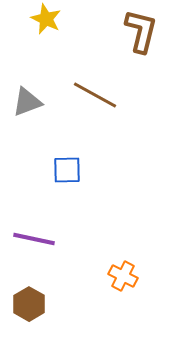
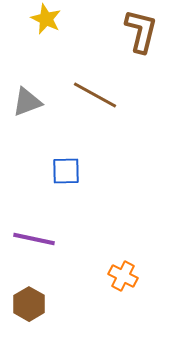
blue square: moved 1 px left, 1 px down
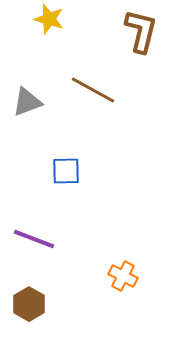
yellow star: moved 3 px right; rotated 8 degrees counterclockwise
brown line: moved 2 px left, 5 px up
purple line: rotated 9 degrees clockwise
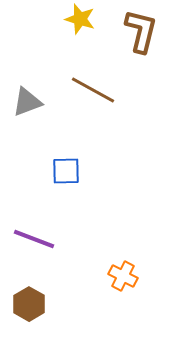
yellow star: moved 31 px right
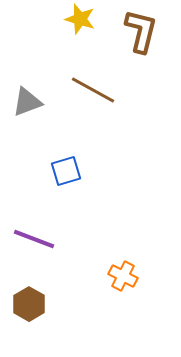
blue square: rotated 16 degrees counterclockwise
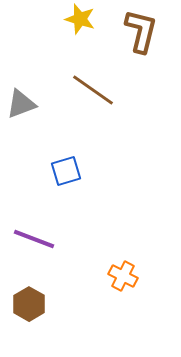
brown line: rotated 6 degrees clockwise
gray triangle: moved 6 px left, 2 px down
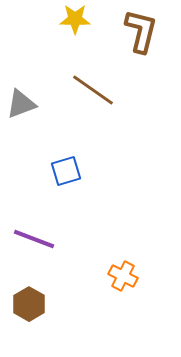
yellow star: moved 5 px left; rotated 16 degrees counterclockwise
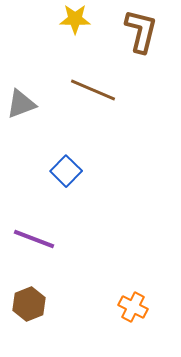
brown line: rotated 12 degrees counterclockwise
blue square: rotated 28 degrees counterclockwise
orange cross: moved 10 px right, 31 px down
brown hexagon: rotated 8 degrees clockwise
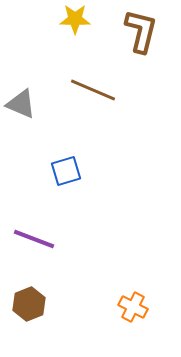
gray triangle: rotated 44 degrees clockwise
blue square: rotated 28 degrees clockwise
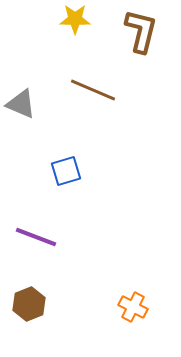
purple line: moved 2 px right, 2 px up
